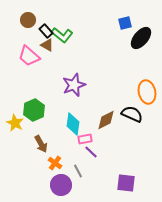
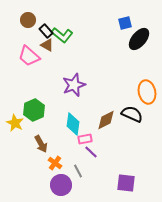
black ellipse: moved 2 px left, 1 px down
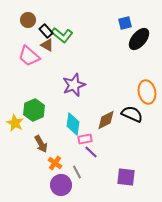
gray line: moved 1 px left, 1 px down
purple square: moved 6 px up
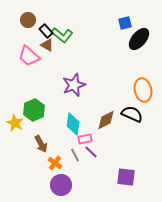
orange ellipse: moved 4 px left, 2 px up
gray line: moved 2 px left, 17 px up
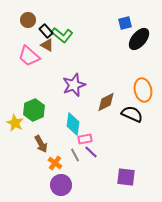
brown diamond: moved 18 px up
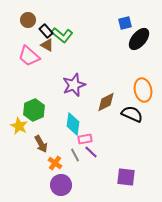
yellow star: moved 4 px right, 3 px down
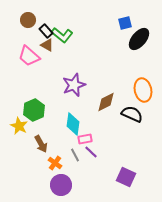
purple square: rotated 18 degrees clockwise
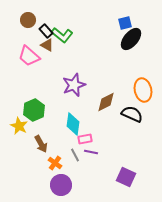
black ellipse: moved 8 px left
purple line: rotated 32 degrees counterclockwise
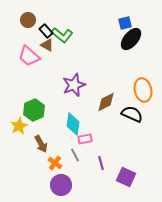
yellow star: rotated 18 degrees clockwise
purple line: moved 10 px right, 11 px down; rotated 64 degrees clockwise
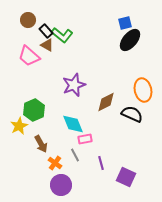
black ellipse: moved 1 px left, 1 px down
cyan diamond: rotated 30 degrees counterclockwise
